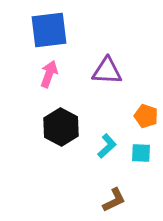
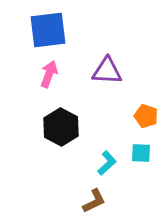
blue square: moved 1 px left
cyan L-shape: moved 17 px down
brown L-shape: moved 20 px left, 1 px down
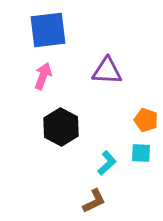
pink arrow: moved 6 px left, 2 px down
orange pentagon: moved 4 px down
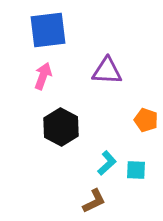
cyan square: moved 5 px left, 17 px down
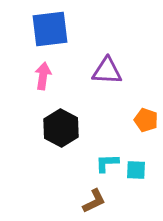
blue square: moved 2 px right, 1 px up
pink arrow: rotated 12 degrees counterclockwise
black hexagon: moved 1 px down
cyan L-shape: rotated 140 degrees counterclockwise
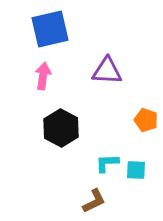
blue square: rotated 6 degrees counterclockwise
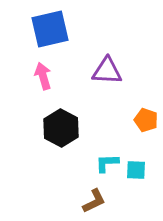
pink arrow: rotated 24 degrees counterclockwise
